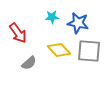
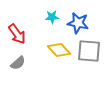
red arrow: moved 1 px left, 1 px down
gray semicircle: moved 11 px left
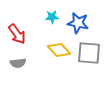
gray square: moved 2 px down
gray semicircle: rotated 35 degrees clockwise
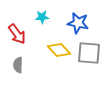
cyan star: moved 10 px left
gray semicircle: moved 2 px down; rotated 98 degrees clockwise
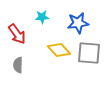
blue star: rotated 20 degrees counterclockwise
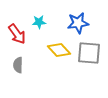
cyan star: moved 3 px left, 5 px down
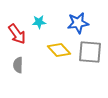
gray square: moved 1 px right, 1 px up
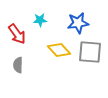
cyan star: moved 1 px right, 2 px up
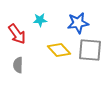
gray square: moved 2 px up
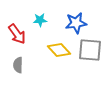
blue star: moved 2 px left
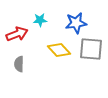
red arrow: rotated 75 degrees counterclockwise
gray square: moved 1 px right, 1 px up
gray semicircle: moved 1 px right, 1 px up
